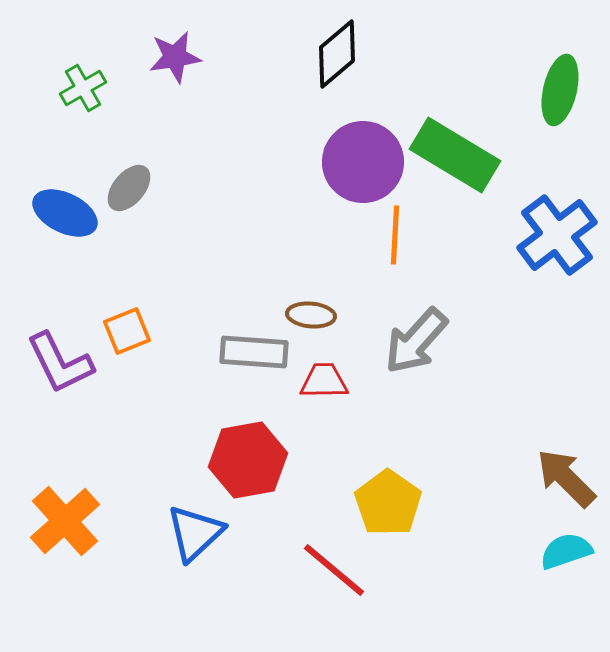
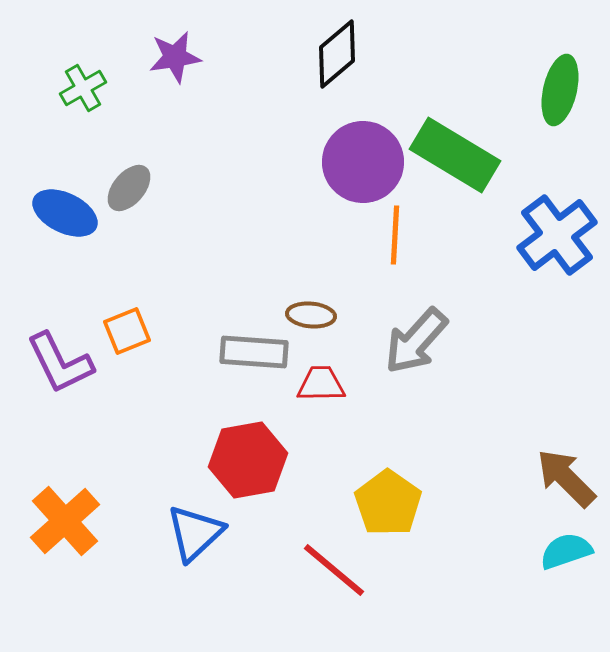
red trapezoid: moved 3 px left, 3 px down
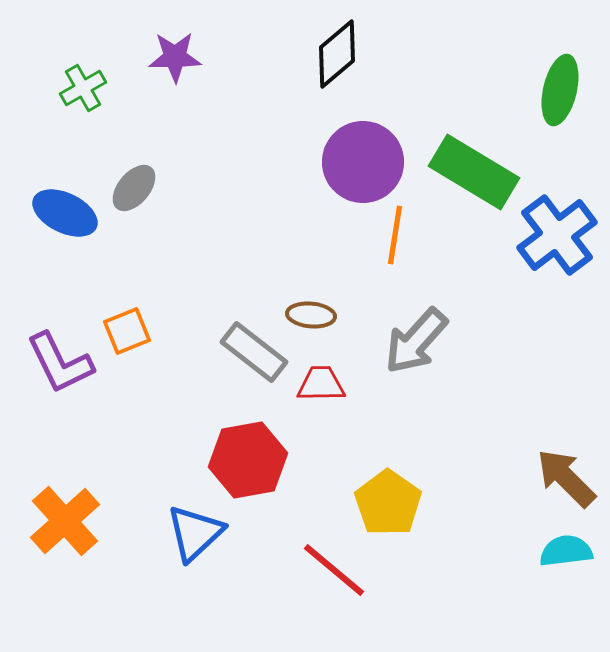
purple star: rotated 8 degrees clockwise
green rectangle: moved 19 px right, 17 px down
gray ellipse: moved 5 px right
orange line: rotated 6 degrees clockwise
gray rectangle: rotated 34 degrees clockwise
cyan semicircle: rotated 12 degrees clockwise
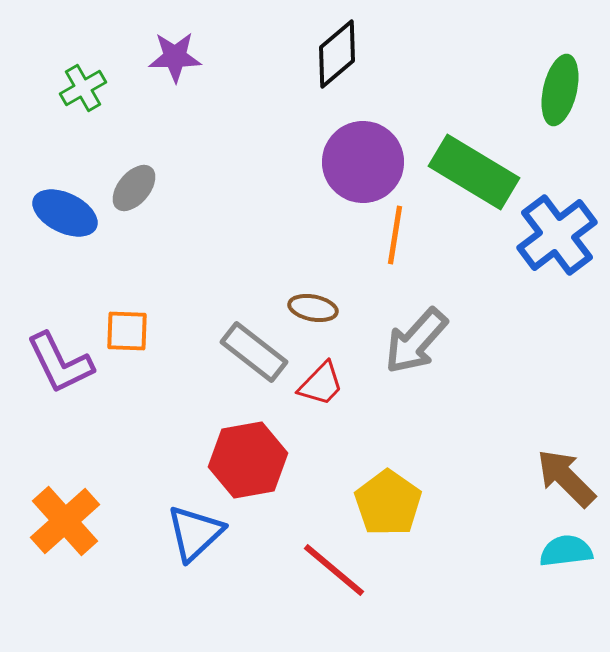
brown ellipse: moved 2 px right, 7 px up; rotated 6 degrees clockwise
orange square: rotated 24 degrees clockwise
red trapezoid: rotated 135 degrees clockwise
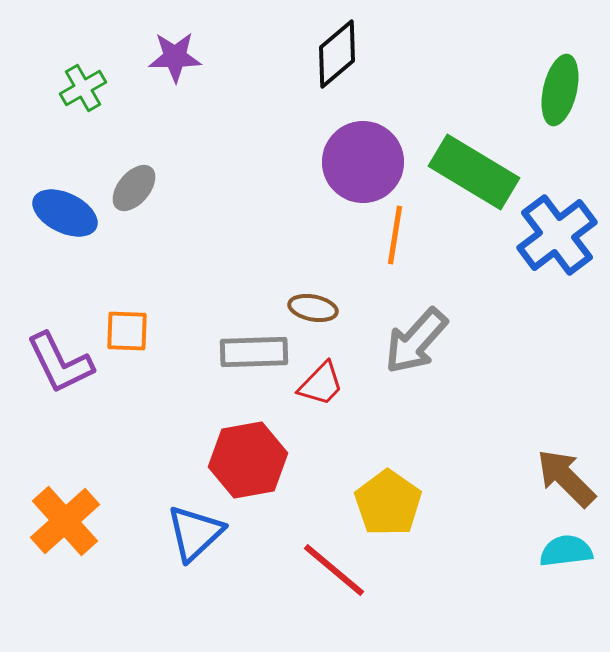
gray rectangle: rotated 40 degrees counterclockwise
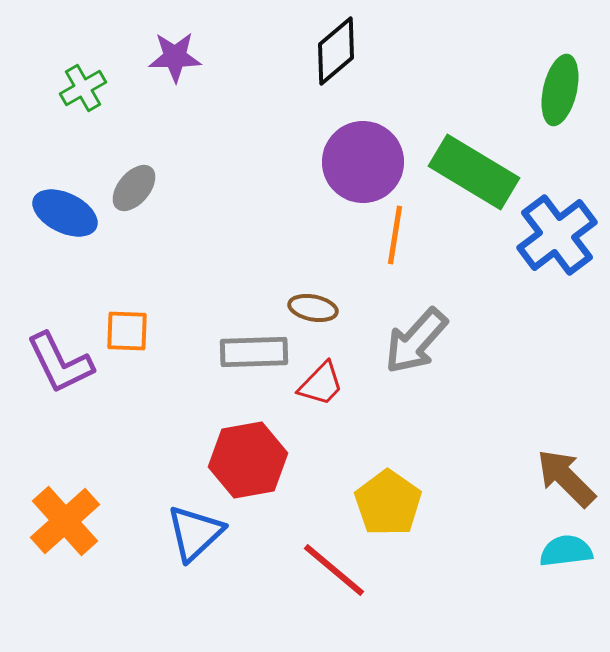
black diamond: moved 1 px left, 3 px up
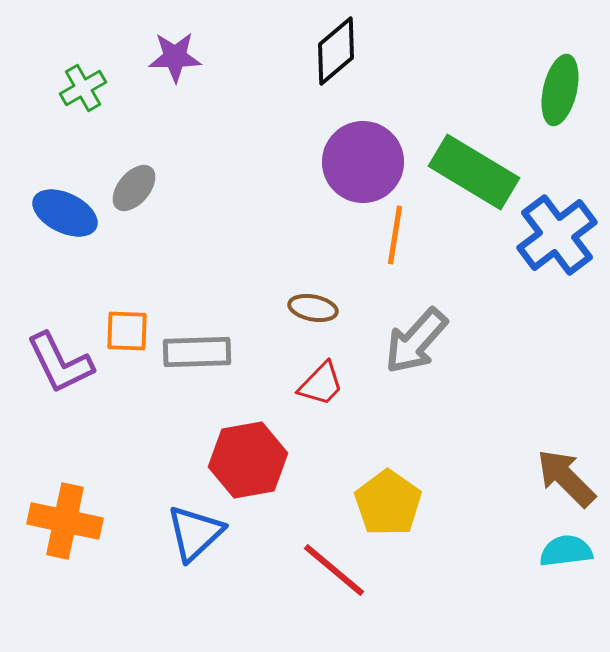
gray rectangle: moved 57 px left
orange cross: rotated 36 degrees counterclockwise
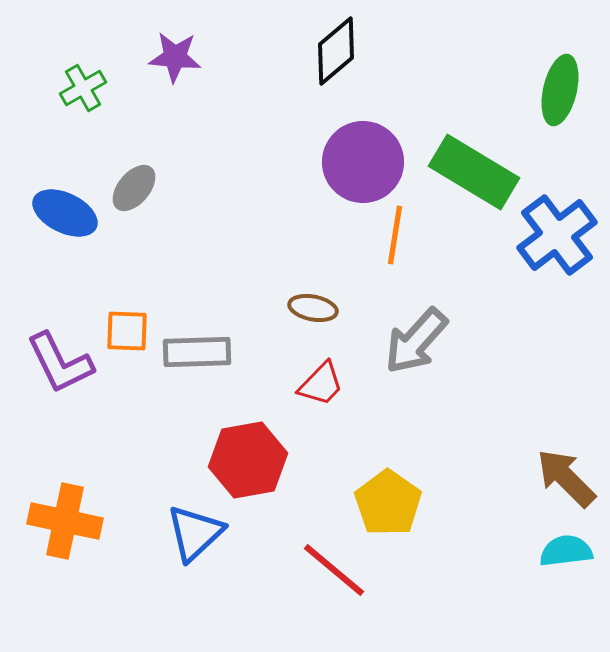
purple star: rotated 6 degrees clockwise
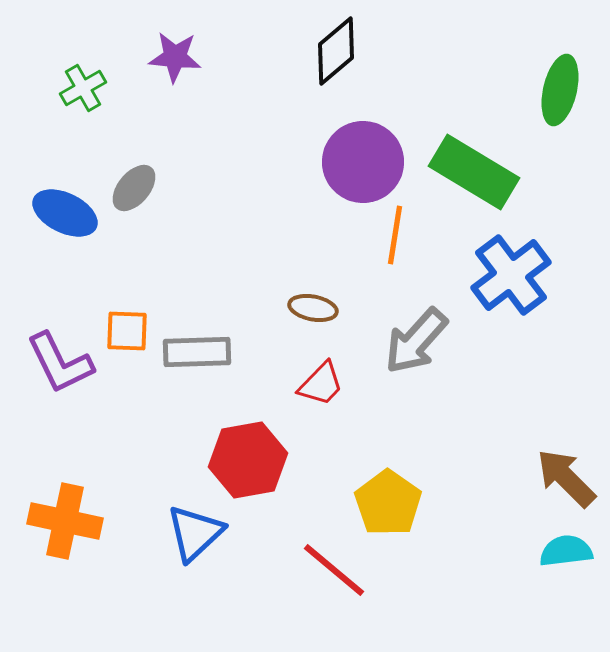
blue cross: moved 46 px left, 40 px down
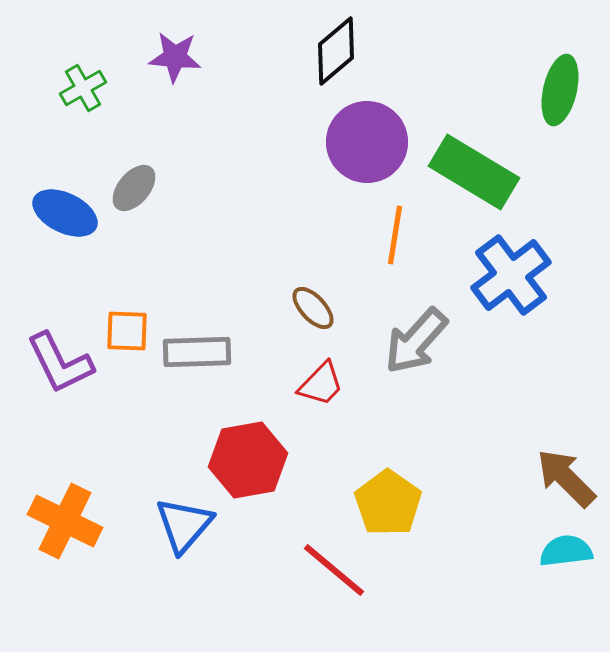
purple circle: moved 4 px right, 20 px up
brown ellipse: rotated 36 degrees clockwise
orange cross: rotated 14 degrees clockwise
blue triangle: moved 11 px left, 8 px up; rotated 6 degrees counterclockwise
